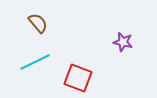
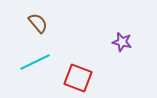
purple star: moved 1 px left
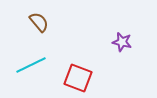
brown semicircle: moved 1 px right, 1 px up
cyan line: moved 4 px left, 3 px down
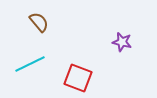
cyan line: moved 1 px left, 1 px up
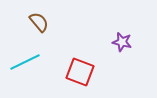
cyan line: moved 5 px left, 2 px up
red square: moved 2 px right, 6 px up
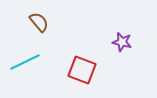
red square: moved 2 px right, 2 px up
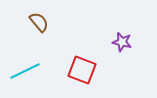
cyan line: moved 9 px down
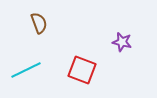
brown semicircle: moved 1 px down; rotated 20 degrees clockwise
cyan line: moved 1 px right, 1 px up
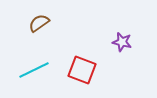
brown semicircle: rotated 105 degrees counterclockwise
cyan line: moved 8 px right
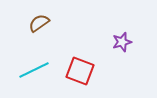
purple star: rotated 30 degrees counterclockwise
red square: moved 2 px left, 1 px down
